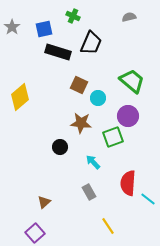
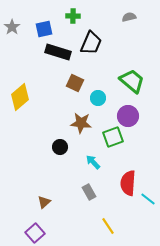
green cross: rotated 24 degrees counterclockwise
brown square: moved 4 px left, 2 px up
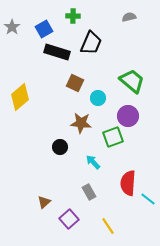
blue square: rotated 18 degrees counterclockwise
black rectangle: moved 1 px left
purple square: moved 34 px right, 14 px up
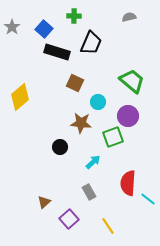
green cross: moved 1 px right
blue square: rotated 18 degrees counterclockwise
cyan circle: moved 4 px down
cyan arrow: rotated 91 degrees clockwise
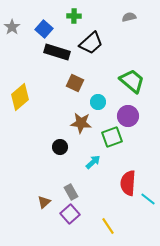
black trapezoid: rotated 25 degrees clockwise
green square: moved 1 px left
gray rectangle: moved 18 px left
purple square: moved 1 px right, 5 px up
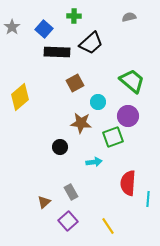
black rectangle: rotated 15 degrees counterclockwise
brown square: rotated 36 degrees clockwise
green square: moved 1 px right
cyan arrow: moved 1 px right; rotated 35 degrees clockwise
cyan line: rotated 56 degrees clockwise
purple square: moved 2 px left, 7 px down
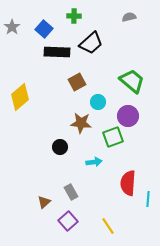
brown square: moved 2 px right, 1 px up
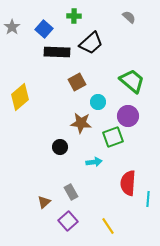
gray semicircle: rotated 56 degrees clockwise
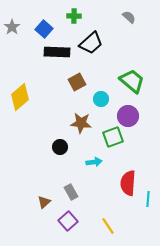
cyan circle: moved 3 px right, 3 px up
